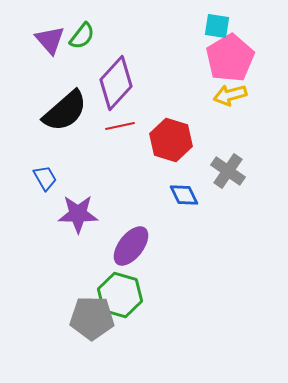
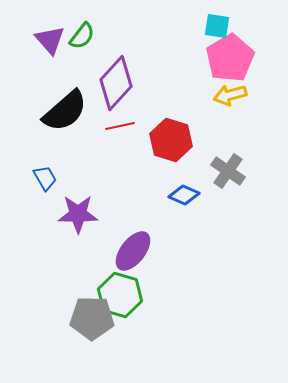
blue diamond: rotated 40 degrees counterclockwise
purple ellipse: moved 2 px right, 5 px down
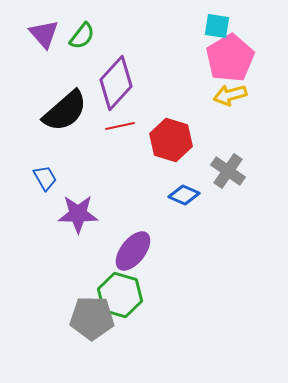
purple triangle: moved 6 px left, 6 px up
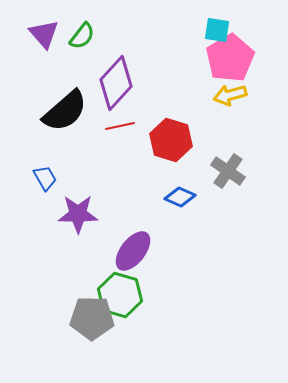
cyan square: moved 4 px down
blue diamond: moved 4 px left, 2 px down
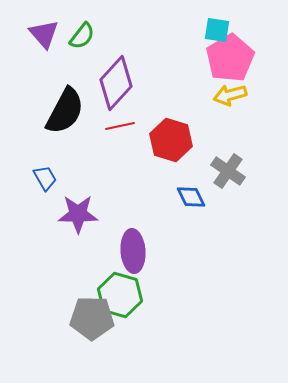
black semicircle: rotated 21 degrees counterclockwise
blue diamond: moved 11 px right; rotated 40 degrees clockwise
purple ellipse: rotated 42 degrees counterclockwise
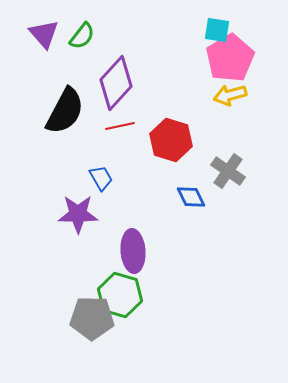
blue trapezoid: moved 56 px right
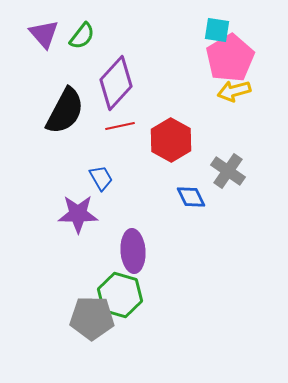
yellow arrow: moved 4 px right, 4 px up
red hexagon: rotated 12 degrees clockwise
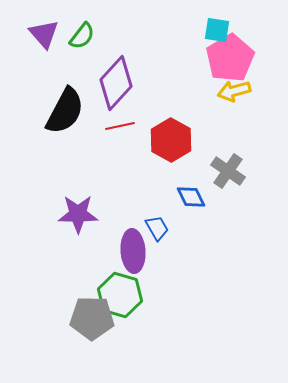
blue trapezoid: moved 56 px right, 50 px down
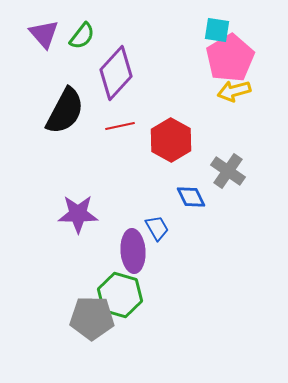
purple diamond: moved 10 px up
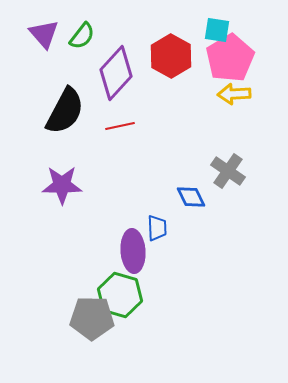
yellow arrow: moved 3 px down; rotated 12 degrees clockwise
red hexagon: moved 84 px up
purple star: moved 16 px left, 29 px up
blue trapezoid: rotated 28 degrees clockwise
